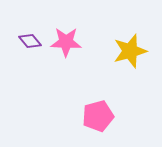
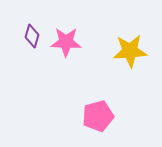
purple diamond: moved 2 px right, 5 px up; rotated 55 degrees clockwise
yellow star: rotated 12 degrees clockwise
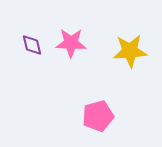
purple diamond: moved 9 px down; rotated 30 degrees counterclockwise
pink star: moved 5 px right, 1 px down
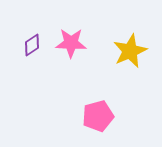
purple diamond: rotated 70 degrees clockwise
yellow star: rotated 20 degrees counterclockwise
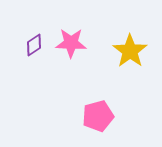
purple diamond: moved 2 px right
yellow star: rotated 12 degrees counterclockwise
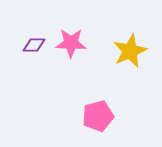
purple diamond: rotated 35 degrees clockwise
yellow star: rotated 12 degrees clockwise
